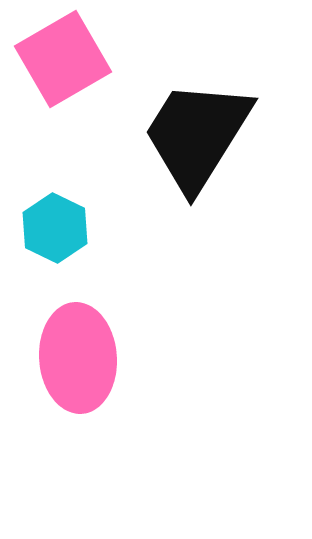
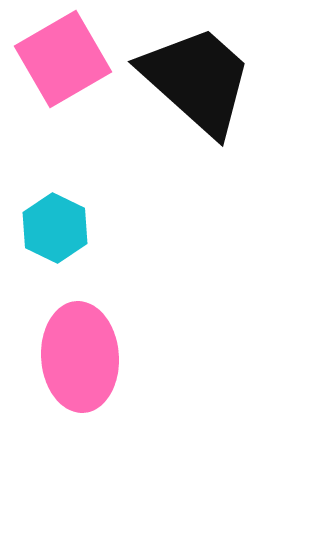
black trapezoid: moved 55 px up; rotated 100 degrees clockwise
pink ellipse: moved 2 px right, 1 px up
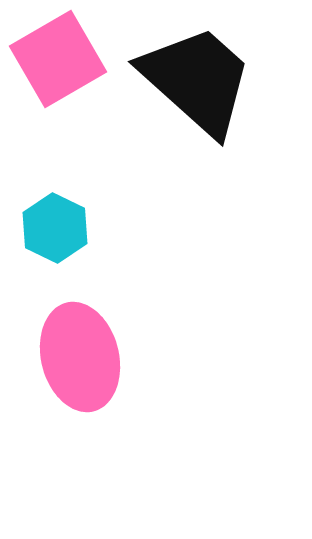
pink square: moved 5 px left
pink ellipse: rotated 10 degrees counterclockwise
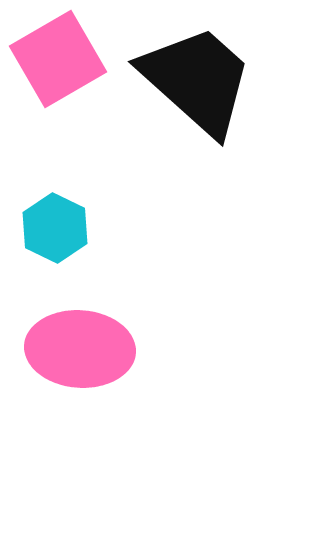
pink ellipse: moved 8 px up; rotated 72 degrees counterclockwise
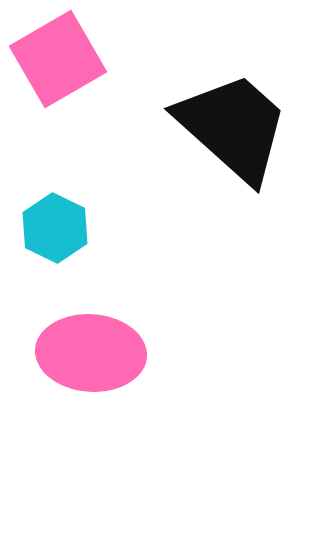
black trapezoid: moved 36 px right, 47 px down
pink ellipse: moved 11 px right, 4 px down
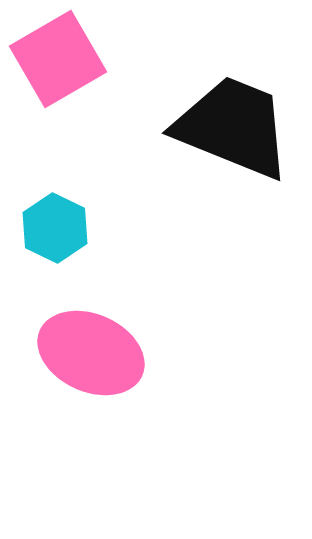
black trapezoid: rotated 20 degrees counterclockwise
pink ellipse: rotated 20 degrees clockwise
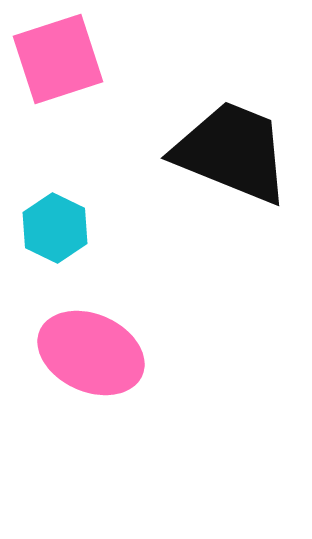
pink square: rotated 12 degrees clockwise
black trapezoid: moved 1 px left, 25 px down
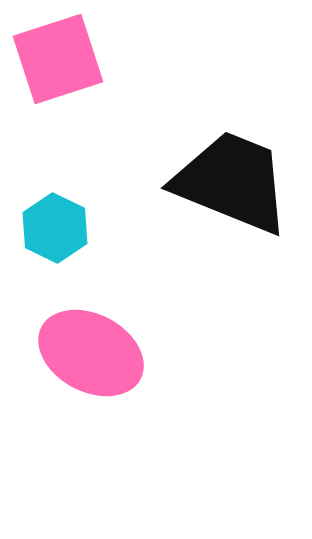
black trapezoid: moved 30 px down
pink ellipse: rotated 4 degrees clockwise
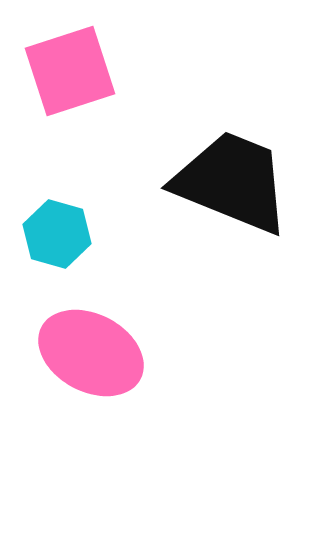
pink square: moved 12 px right, 12 px down
cyan hexagon: moved 2 px right, 6 px down; rotated 10 degrees counterclockwise
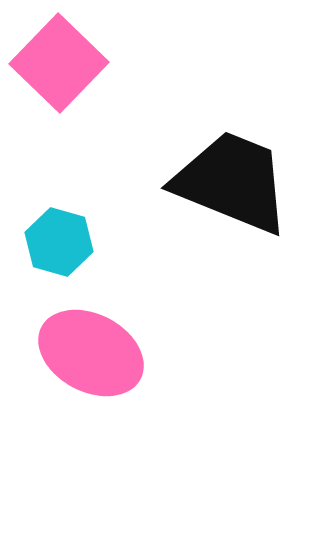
pink square: moved 11 px left, 8 px up; rotated 28 degrees counterclockwise
cyan hexagon: moved 2 px right, 8 px down
